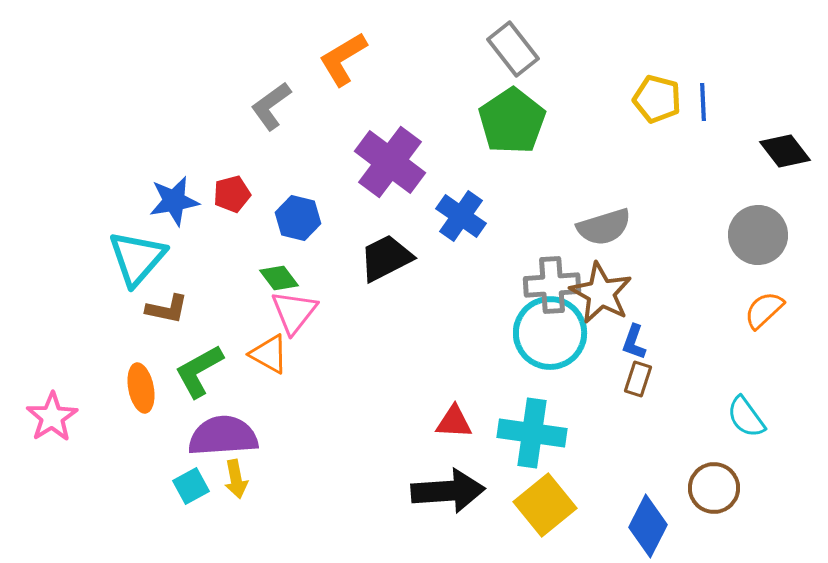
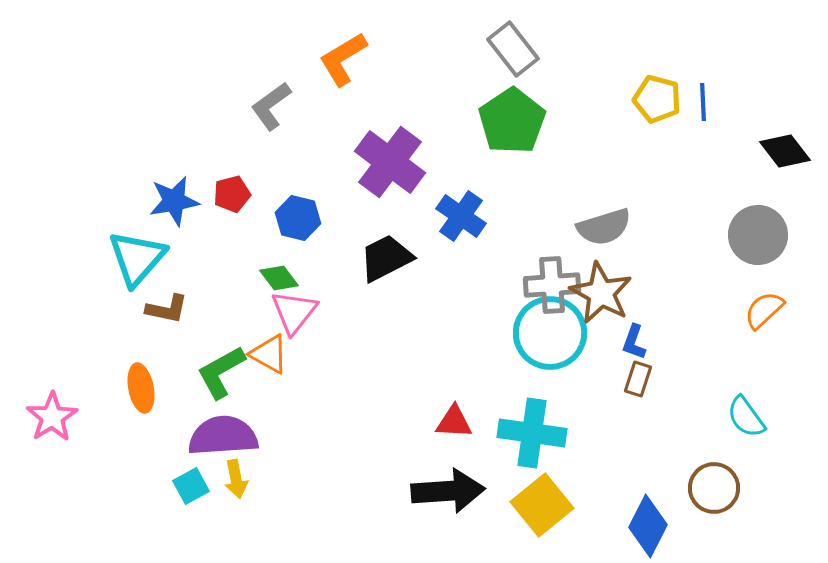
green L-shape: moved 22 px right, 1 px down
yellow square: moved 3 px left
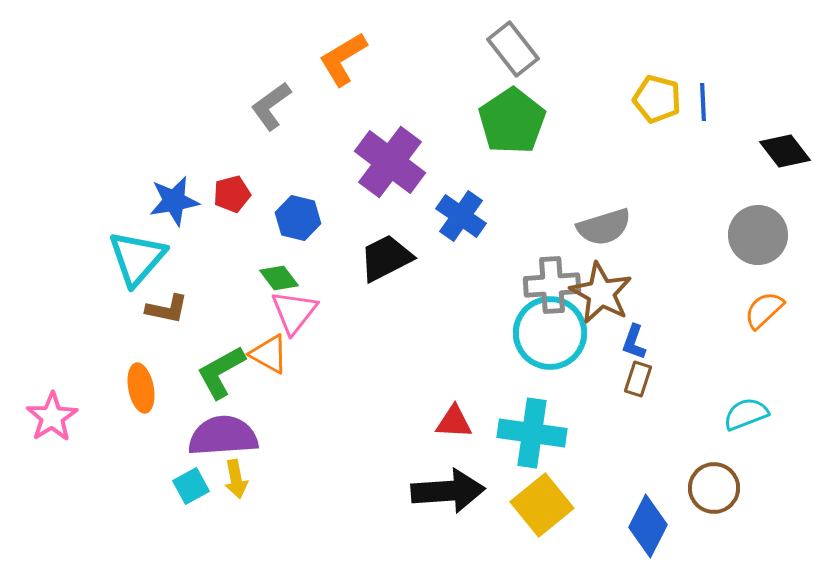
cyan semicircle: moved 3 px up; rotated 105 degrees clockwise
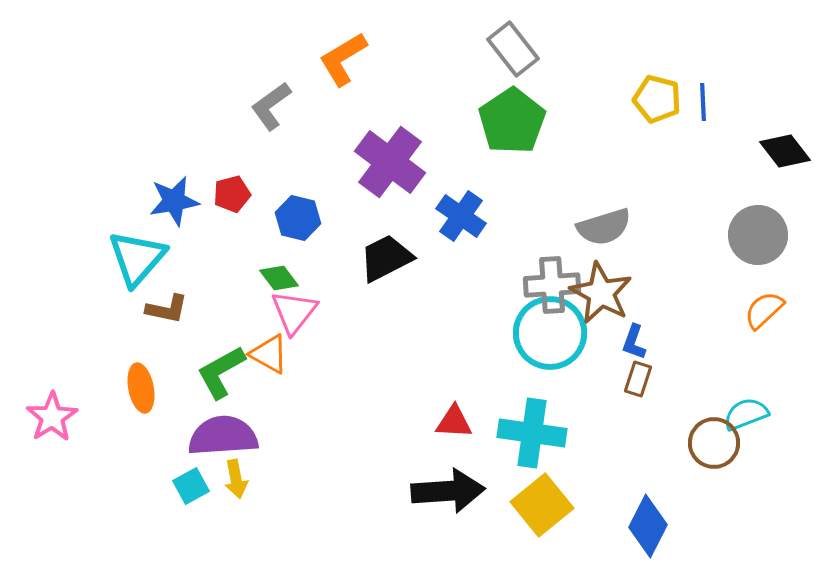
brown circle: moved 45 px up
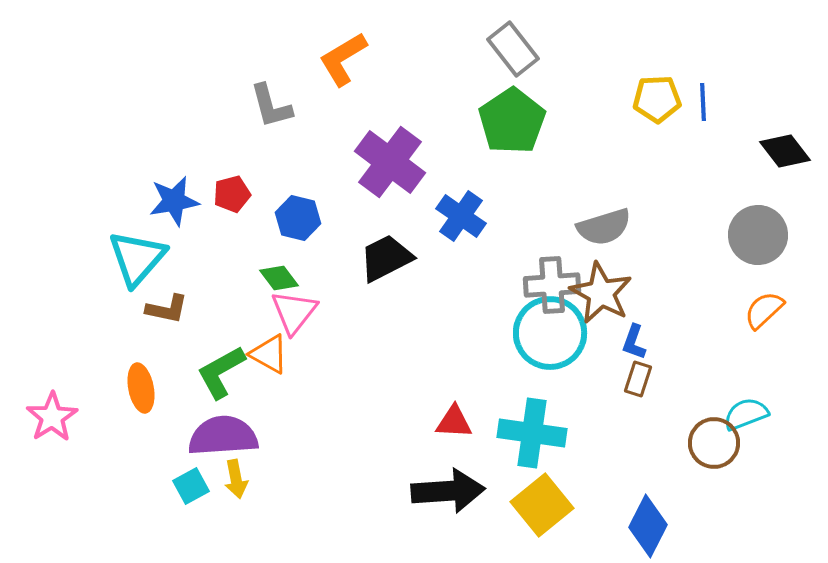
yellow pentagon: rotated 18 degrees counterclockwise
gray L-shape: rotated 69 degrees counterclockwise
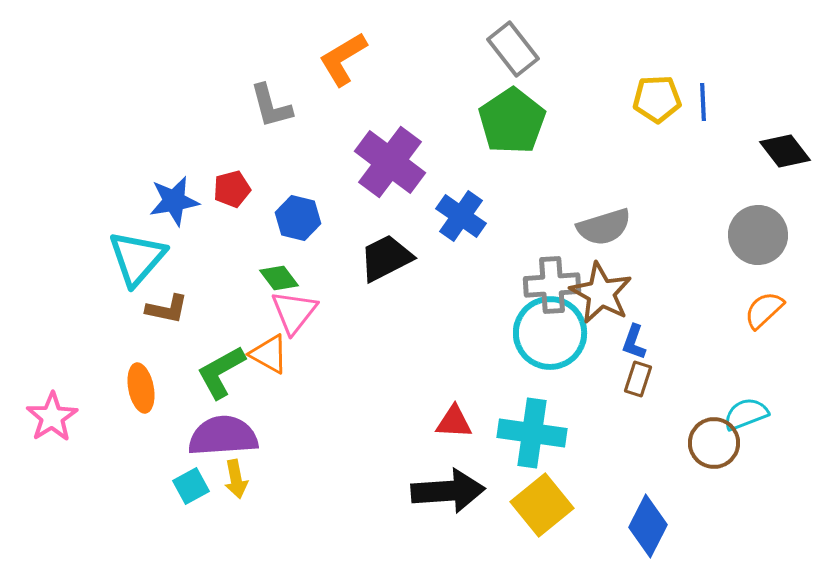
red pentagon: moved 5 px up
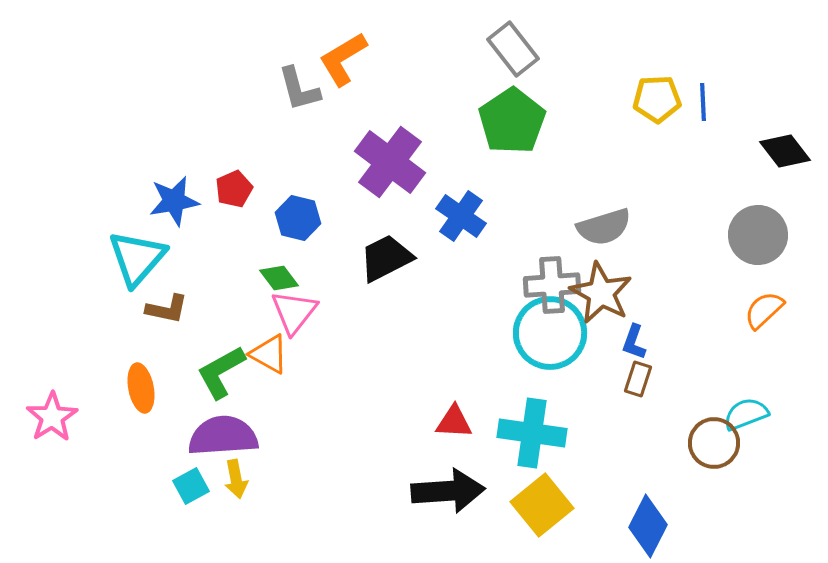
gray L-shape: moved 28 px right, 17 px up
red pentagon: moved 2 px right; rotated 9 degrees counterclockwise
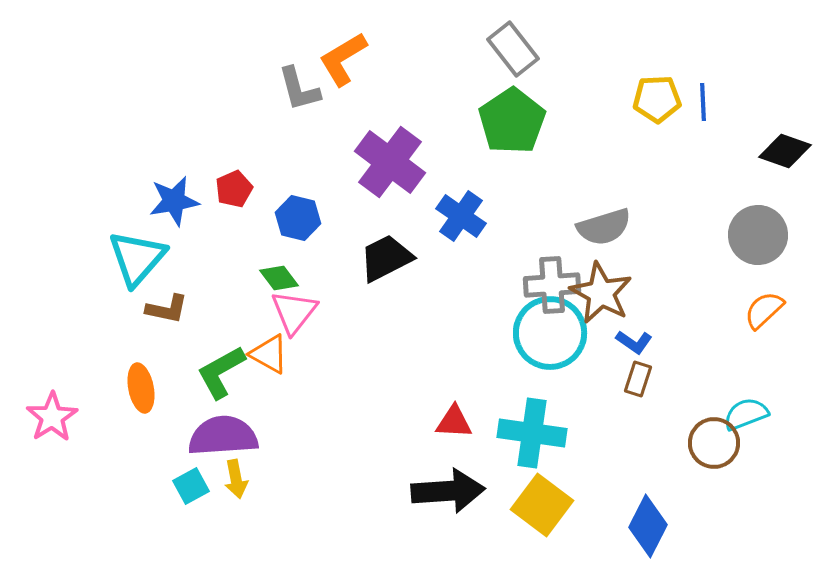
black diamond: rotated 33 degrees counterclockwise
blue L-shape: rotated 75 degrees counterclockwise
yellow square: rotated 14 degrees counterclockwise
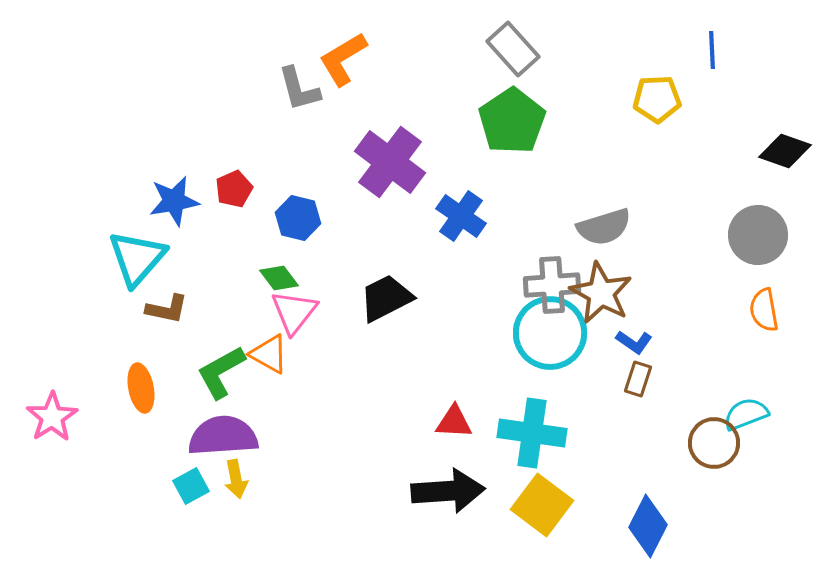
gray rectangle: rotated 4 degrees counterclockwise
blue line: moved 9 px right, 52 px up
black trapezoid: moved 40 px down
orange semicircle: rotated 57 degrees counterclockwise
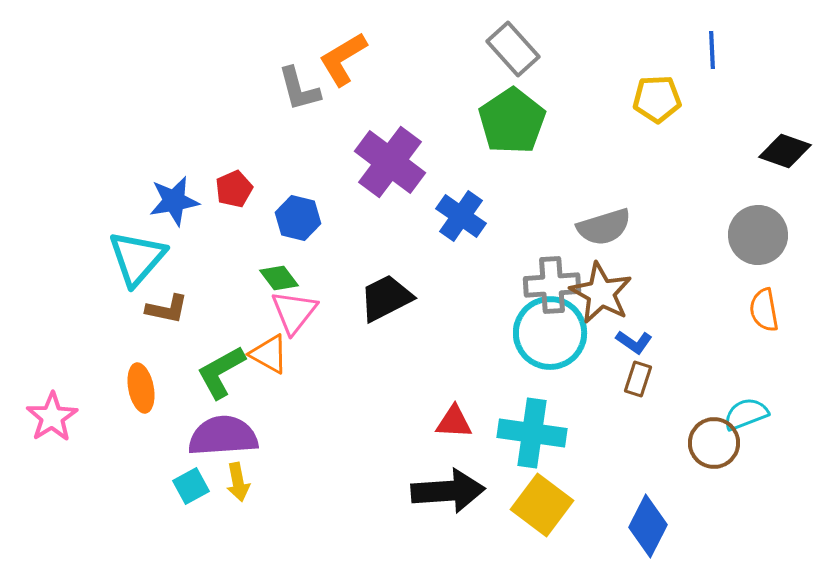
yellow arrow: moved 2 px right, 3 px down
